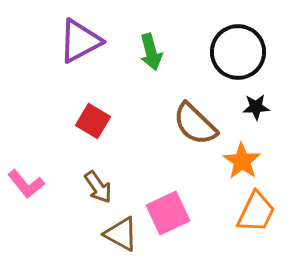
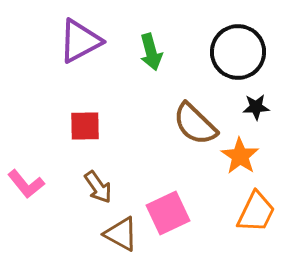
red square: moved 8 px left, 5 px down; rotated 32 degrees counterclockwise
orange star: moved 2 px left, 5 px up
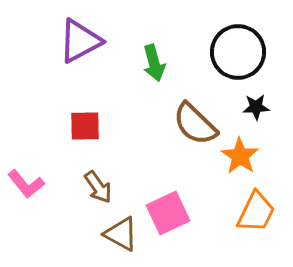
green arrow: moved 3 px right, 11 px down
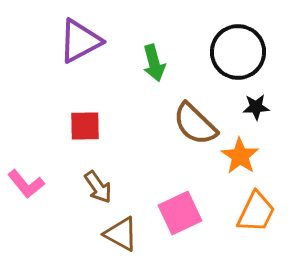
pink square: moved 12 px right
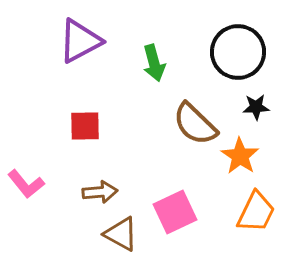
brown arrow: moved 2 px right, 5 px down; rotated 60 degrees counterclockwise
pink square: moved 5 px left, 1 px up
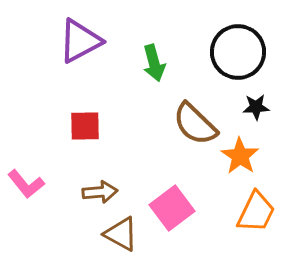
pink square: moved 3 px left, 4 px up; rotated 12 degrees counterclockwise
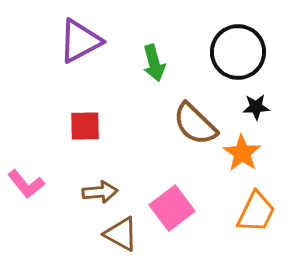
orange star: moved 2 px right, 3 px up
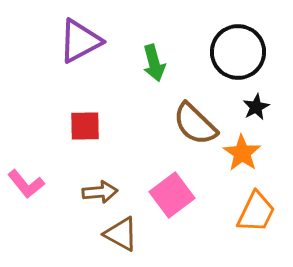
black star: rotated 24 degrees counterclockwise
pink square: moved 13 px up
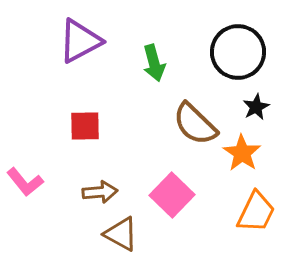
pink L-shape: moved 1 px left, 2 px up
pink square: rotated 9 degrees counterclockwise
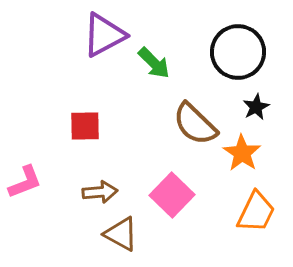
purple triangle: moved 24 px right, 6 px up
green arrow: rotated 30 degrees counterclockwise
pink L-shape: rotated 72 degrees counterclockwise
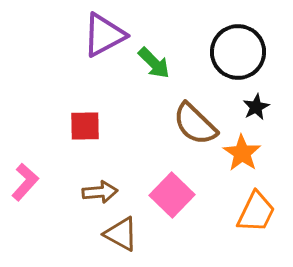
pink L-shape: rotated 27 degrees counterclockwise
